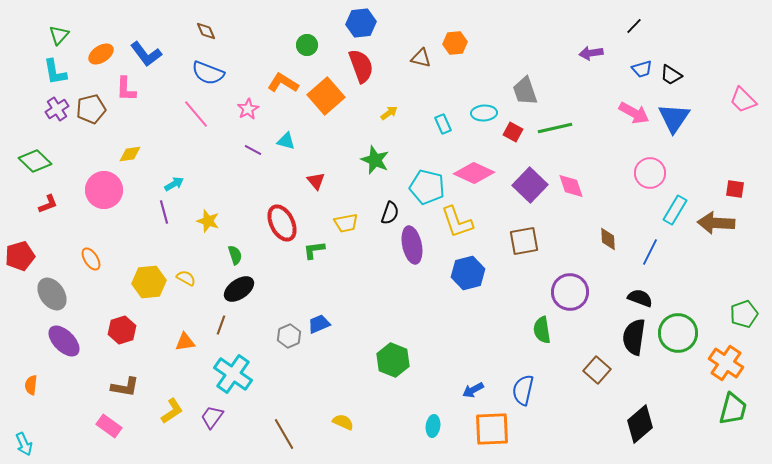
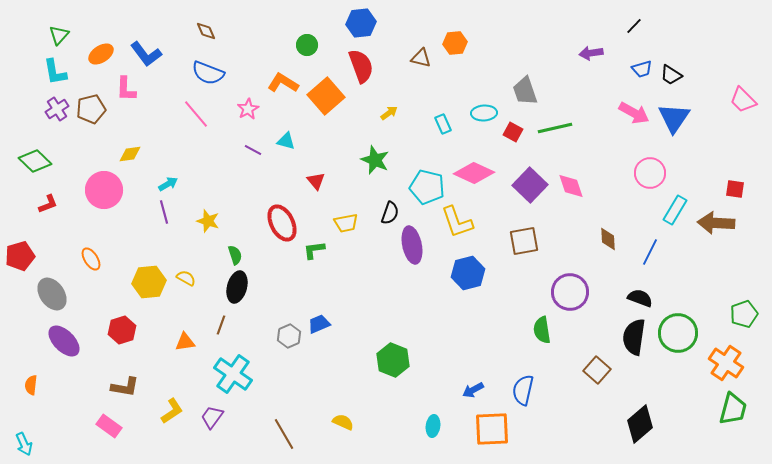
cyan arrow at (174, 184): moved 6 px left
black ellipse at (239, 289): moved 2 px left, 2 px up; rotated 40 degrees counterclockwise
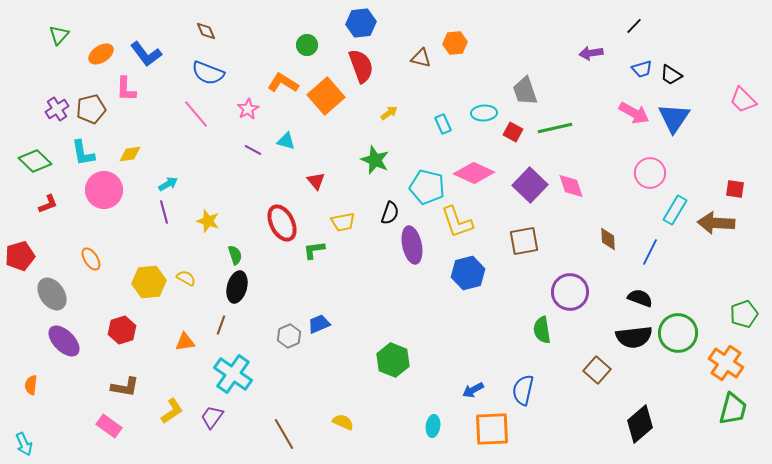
cyan L-shape at (55, 72): moved 28 px right, 81 px down
yellow trapezoid at (346, 223): moved 3 px left, 1 px up
black semicircle at (634, 337): rotated 105 degrees counterclockwise
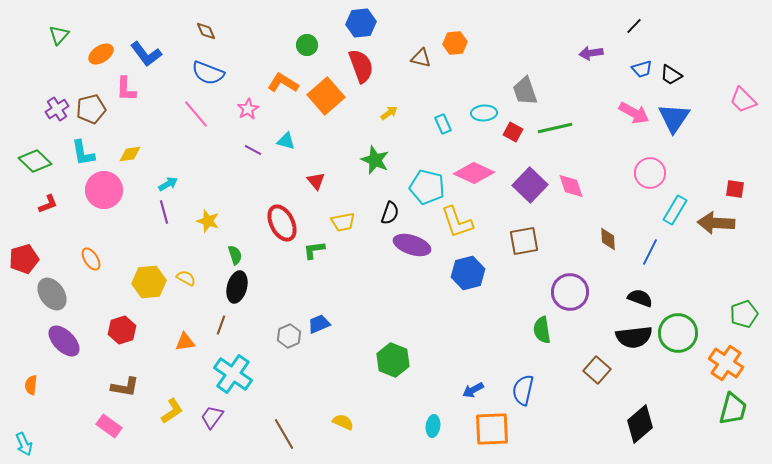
purple ellipse at (412, 245): rotated 60 degrees counterclockwise
red pentagon at (20, 256): moved 4 px right, 3 px down
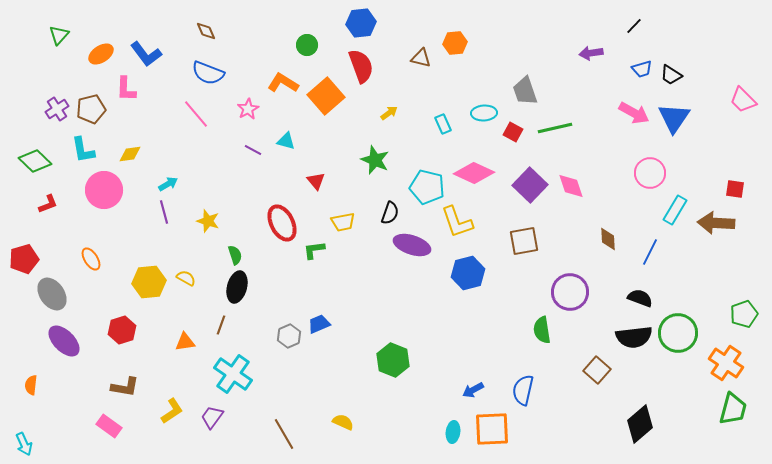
cyan L-shape at (83, 153): moved 3 px up
cyan ellipse at (433, 426): moved 20 px right, 6 px down
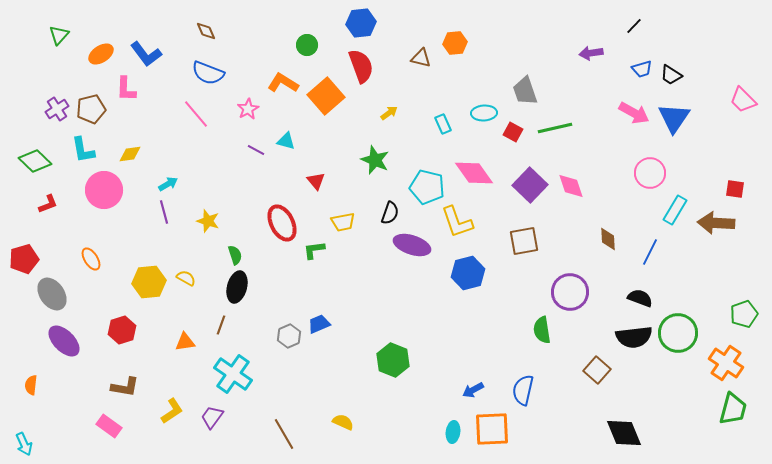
purple line at (253, 150): moved 3 px right
pink diamond at (474, 173): rotated 30 degrees clockwise
black diamond at (640, 424): moved 16 px left, 9 px down; rotated 72 degrees counterclockwise
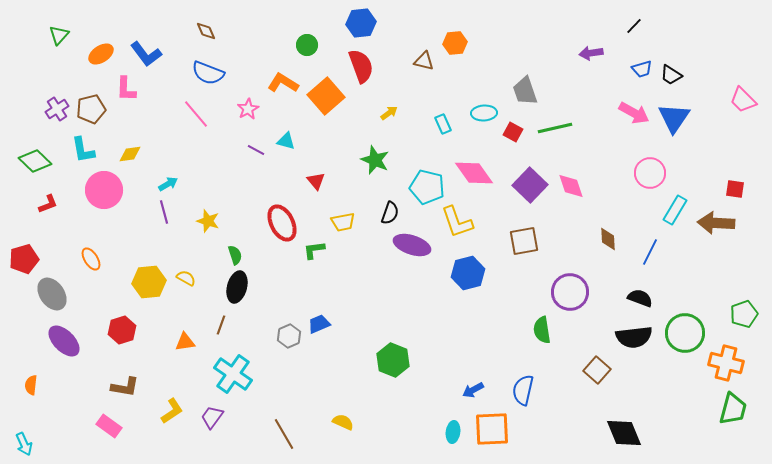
brown triangle at (421, 58): moved 3 px right, 3 px down
green circle at (678, 333): moved 7 px right
orange cross at (726, 363): rotated 20 degrees counterclockwise
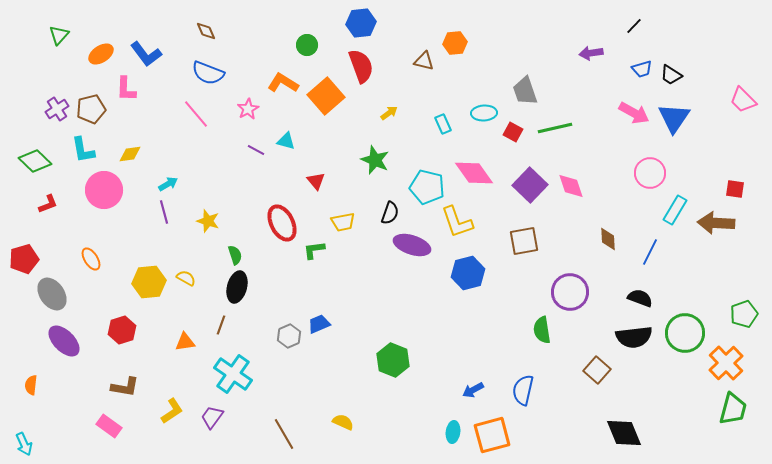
orange cross at (726, 363): rotated 32 degrees clockwise
orange square at (492, 429): moved 6 px down; rotated 12 degrees counterclockwise
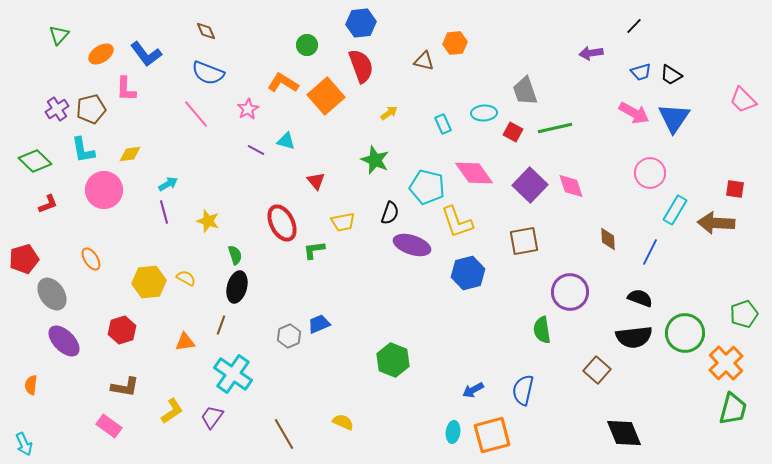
blue trapezoid at (642, 69): moved 1 px left, 3 px down
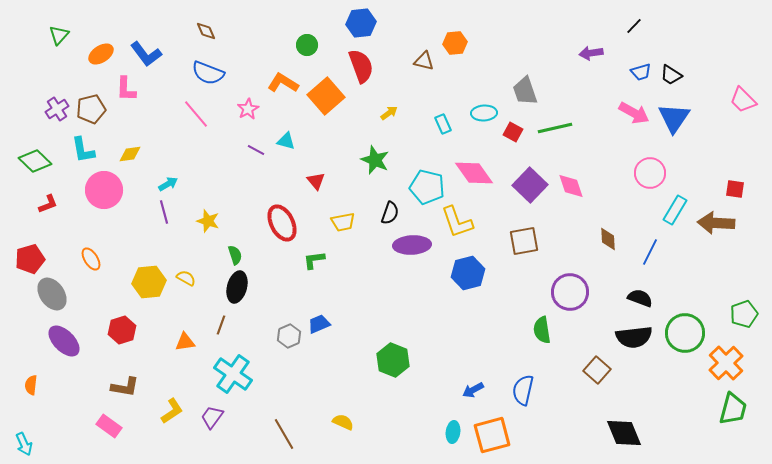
purple ellipse at (412, 245): rotated 21 degrees counterclockwise
green L-shape at (314, 250): moved 10 px down
red pentagon at (24, 259): moved 6 px right
